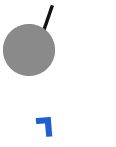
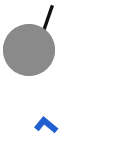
blue L-shape: rotated 45 degrees counterclockwise
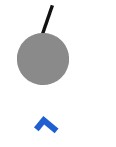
gray circle: moved 14 px right, 9 px down
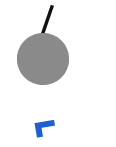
blue L-shape: moved 3 px left, 2 px down; rotated 50 degrees counterclockwise
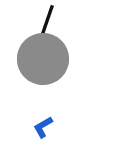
blue L-shape: rotated 20 degrees counterclockwise
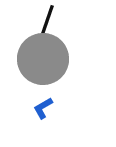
blue L-shape: moved 19 px up
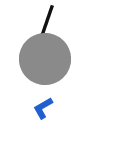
gray circle: moved 2 px right
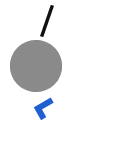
gray circle: moved 9 px left, 7 px down
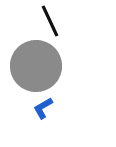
black line: moved 3 px right; rotated 44 degrees counterclockwise
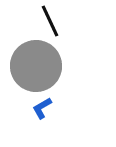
blue L-shape: moved 1 px left
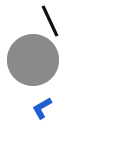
gray circle: moved 3 px left, 6 px up
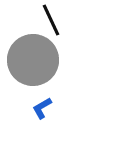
black line: moved 1 px right, 1 px up
